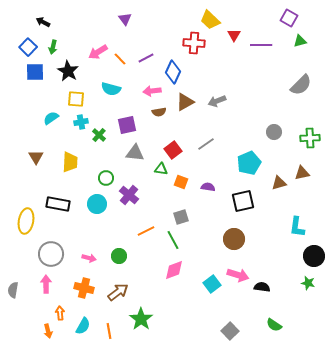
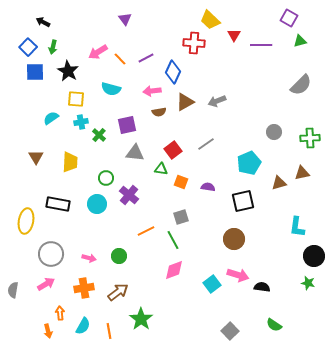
pink arrow at (46, 284): rotated 60 degrees clockwise
orange cross at (84, 288): rotated 24 degrees counterclockwise
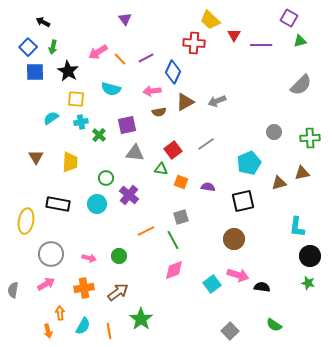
black circle at (314, 256): moved 4 px left
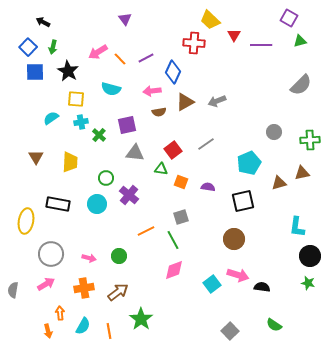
green cross at (310, 138): moved 2 px down
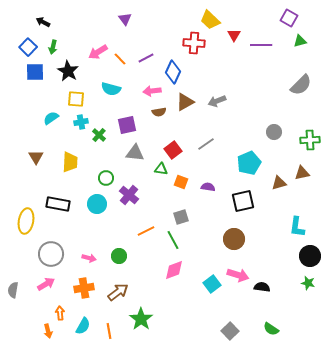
green semicircle at (274, 325): moved 3 px left, 4 px down
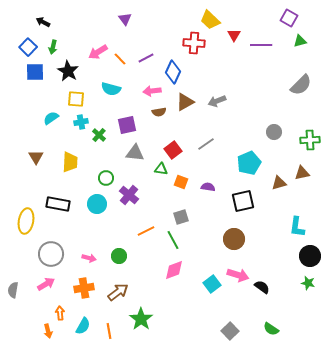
black semicircle at (262, 287): rotated 28 degrees clockwise
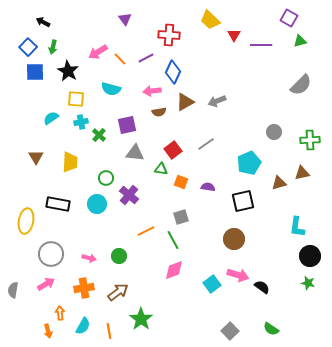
red cross at (194, 43): moved 25 px left, 8 px up
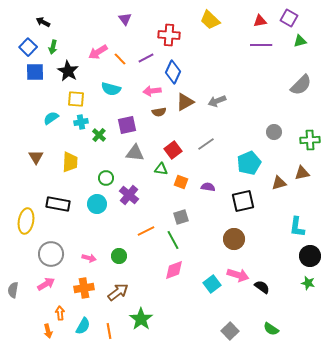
red triangle at (234, 35): moved 26 px right, 14 px up; rotated 48 degrees clockwise
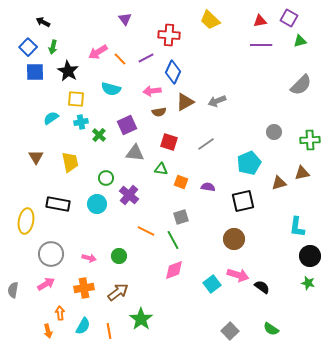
purple square at (127, 125): rotated 12 degrees counterclockwise
red square at (173, 150): moved 4 px left, 8 px up; rotated 36 degrees counterclockwise
yellow trapezoid at (70, 162): rotated 15 degrees counterclockwise
orange line at (146, 231): rotated 54 degrees clockwise
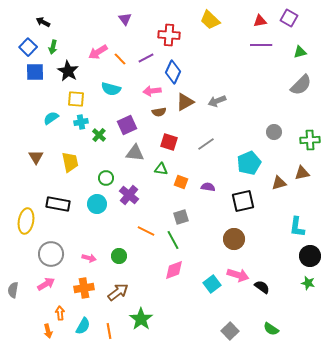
green triangle at (300, 41): moved 11 px down
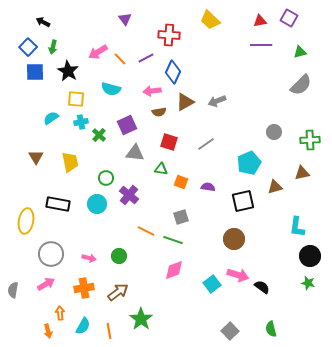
brown triangle at (279, 183): moved 4 px left, 4 px down
green line at (173, 240): rotated 42 degrees counterclockwise
green semicircle at (271, 329): rotated 42 degrees clockwise
